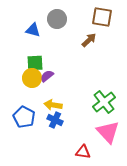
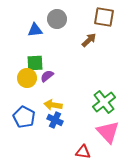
brown square: moved 2 px right
blue triangle: moved 2 px right; rotated 21 degrees counterclockwise
yellow circle: moved 5 px left
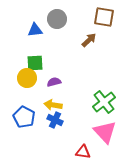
purple semicircle: moved 7 px right, 6 px down; rotated 24 degrees clockwise
pink triangle: moved 3 px left
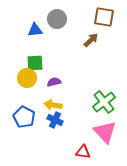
brown arrow: moved 2 px right
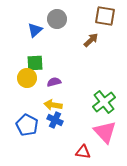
brown square: moved 1 px right, 1 px up
blue triangle: rotated 35 degrees counterclockwise
blue pentagon: moved 3 px right, 8 px down
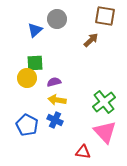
yellow arrow: moved 4 px right, 5 px up
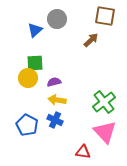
yellow circle: moved 1 px right
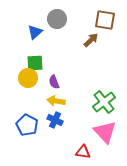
brown square: moved 4 px down
blue triangle: moved 2 px down
purple semicircle: rotated 96 degrees counterclockwise
yellow arrow: moved 1 px left, 1 px down
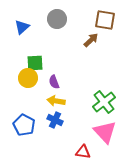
blue triangle: moved 13 px left, 5 px up
blue pentagon: moved 3 px left
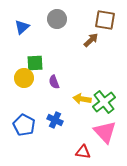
yellow circle: moved 4 px left
yellow arrow: moved 26 px right, 2 px up
